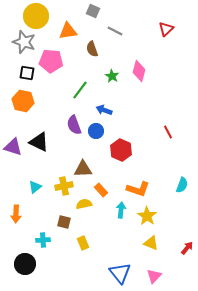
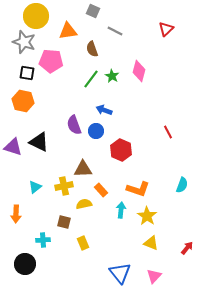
green line: moved 11 px right, 11 px up
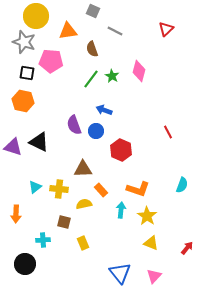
yellow cross: moved 5 px left, 3 px down; rotated 18 degrees clockwise
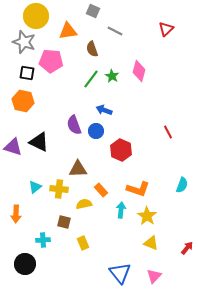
brown triangle: moved 5 px left
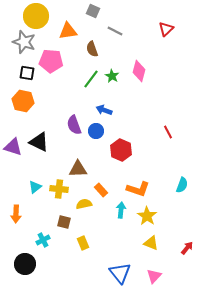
cyan cross: rotated 24 degrees counterclockwise
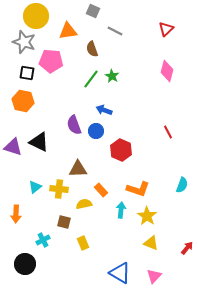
pink diamond: moved 28 px right
blue triangle: rotated 20 degrees counterclockwise
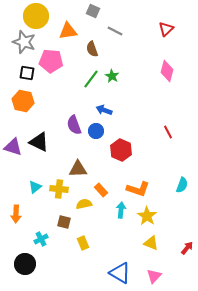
cyan cross: moved 2 px left, 1 px up
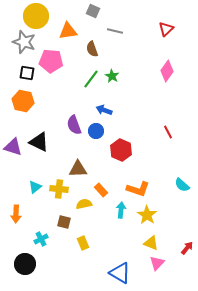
gray line: rotated 14 degrees counterclockwise
pink diamond: rotated 20 degrees clockwise
cyan semicircle: rotated 112 degrees clockwise
yellow star: moved 1 px up
pink triangle: moved 3 px right, 13 px up
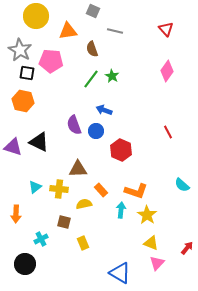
red triangle: rotated 28 degrees counterclockwise
gray star: moved 4 px left, 8 px down; rotated 10 degrees clockwise
orange L-shape: moved 2 px left, 2 px down
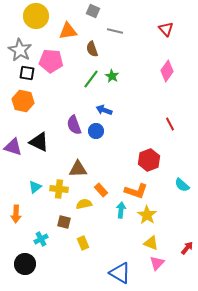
red line: moved 2 px right, 8 px up
red hexagon: moved 28 px right, 10 px down; rotated 15 degrees clockwise
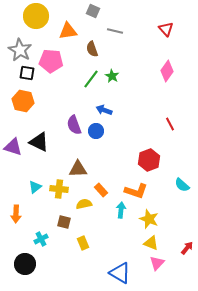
yellow star: moved 2 px right, 4 px down; rotated 12 degrees counterclockwise
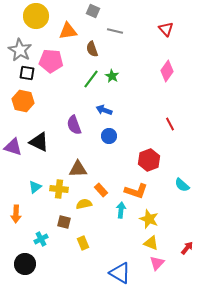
blue circle: moved 13 px right, 5 px down
